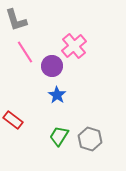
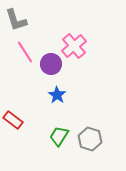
purple circle: moved 1 px left, 2 px up
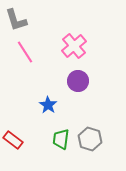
purple circle: moved 27 px right, 17 px down
blue star: moved 9 px left, 10 px down
red rectangle: moved 20 px down
green trapezoid: moved 2 px right, 3 px down; rotated 25 degrees counterclockwise
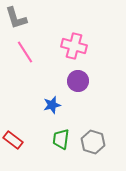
gray L-shape: moved 2 px up
pink cross: rotated 35 degrees counterclockwise
blue star: moved 4 px right; rotated 24 degrees clockwise
gray hexagon: moved 3 px right, 3 px down
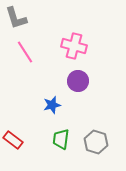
gray hexagon: moved 3 px right
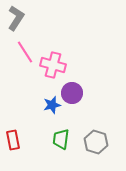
gray L-shape: rotated 130 degrees counterclockwise
pink cross: moved 21 px left, 19 px down
purple circle: moved 6 px left, 12 px down
red rectangle: rotated 42 degrees clockwise
